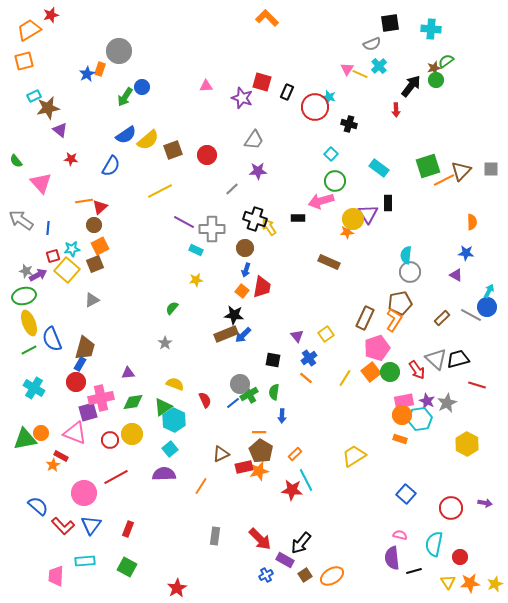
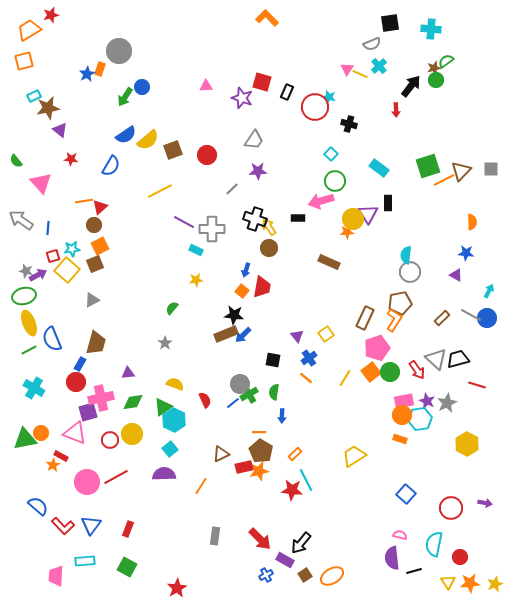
brown circle at (245, 248): moved 24 px right
blue circle at (487, 307): moved 11 px down
brown trapezoid at (85, 348): moved 11 px right, 5 px up
pink circle at (84, 493): moved 3 px right, 11 px up
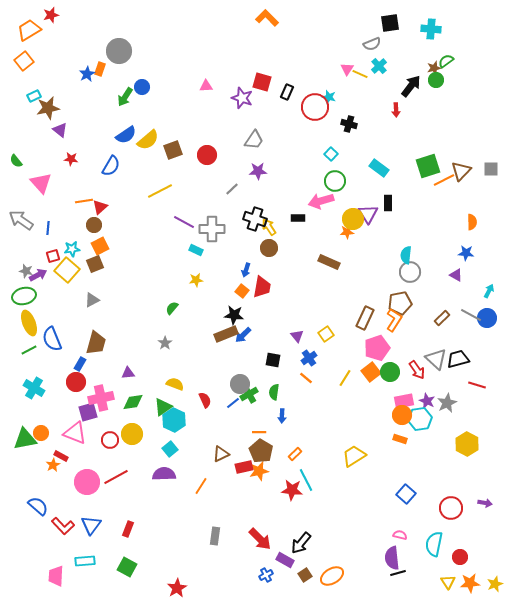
orange square at (24, 61): rotated 24 degrees counterclockwise
black line at (414, 571): moved 16 px left, 2 px down
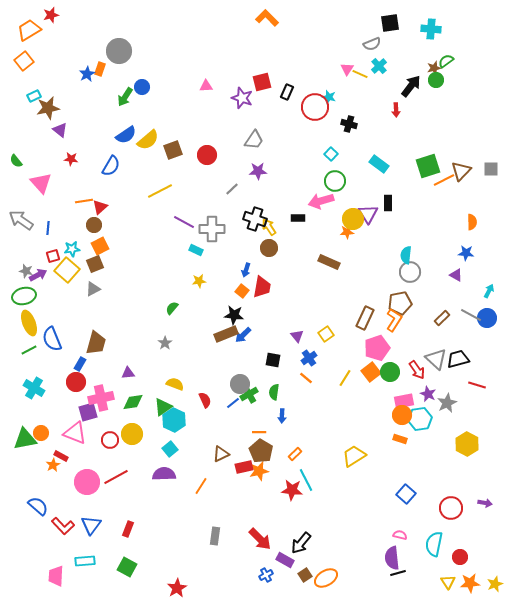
red square at (262, 82): rotated 30 degrees counterclockwise
cyan rectangle at (379, 168): moved 4 px up
yellow star at (196, 280): moved 3 px right, 1 px down
gray triangle at (92, 300): moved 1 px right, 11 px up
purple star at (427, 401): moved 1 px right, 7 px up
orange ellipse at (332, 576): moved 6 px left, 2 px down
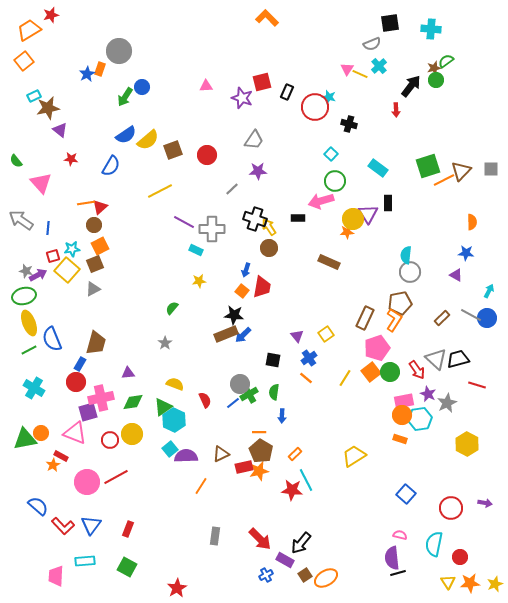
cyan rectangle at (379, 164): moved 1 px left, 4 px down
orange line at (84, 201): moved 2 px right, 2 px down
purple semicircle at (164, 474): moved 22 px right, 18 px up
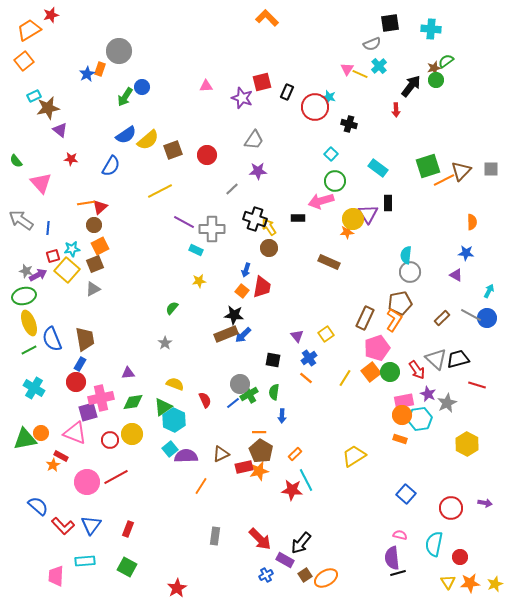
brown trapezoid at (96, 343): moved 11 px left, 4 px up; rotated 25 degrees counterclockwise
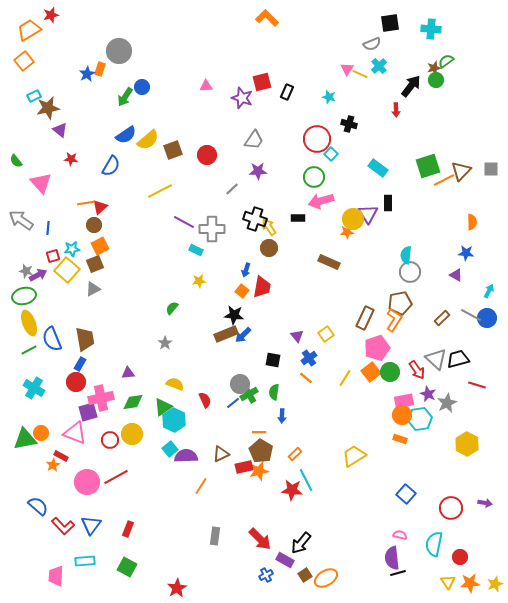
red circle at (315, 107): moved 2 px right, 32 px down
green circle at (335, 181): moved 21 px left, 4 px up
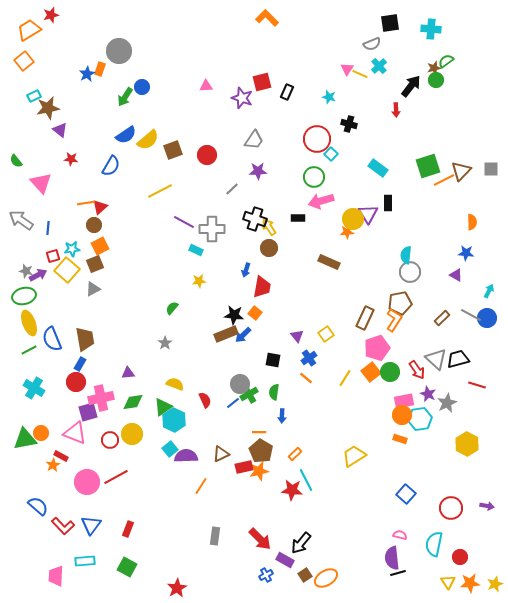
orange square at (242, 291): moved 13 px right, 22 px down
purple arrow at (485, 503): moved 2 px right, 3 px down
